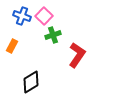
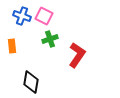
pink square: rotated 18 degrees counterclockwise
green cross: moved 3 px left, 4 px down
orange rectangle: rotated 32 degrees counterclockwise
black diamond: rotated 50 degrees counterclockwise
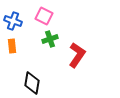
blue cross: moved 9 px left, 5 px down
black diamond: moved 1 px right, 1 px down
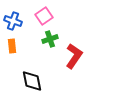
pink square: rotated 30 degrees clockwise
red L-shape: moved 3 px left, 1 px down
black diamond: moved 2 px up; rotated 20 degrees counterclockwise
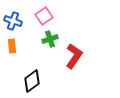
black diamond: rotated 65 degrees clockwise
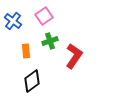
blue cross: rotated 18 degrees clockwise
green cross: moved 2 px down
orange rectangle: moved 14 px right, 5 px down
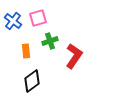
pink square: moved 6 px left, 2 px down; rotated 18 degrees clockwise
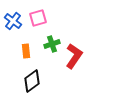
green cross: moved 2 px right, 3 px down
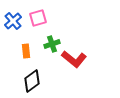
blue cross: rotated 12 degrees clockwise
red L-shape: moved 3 px down; rotated 95 degrees clockwise
